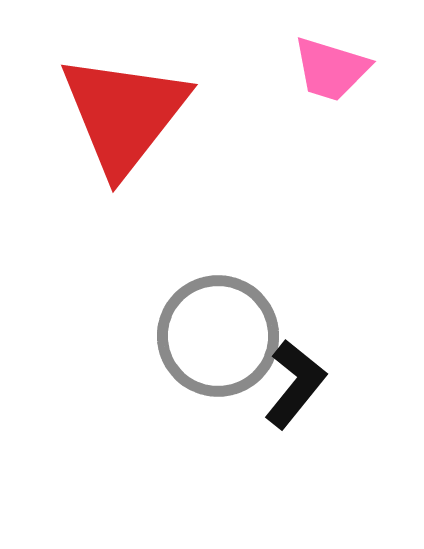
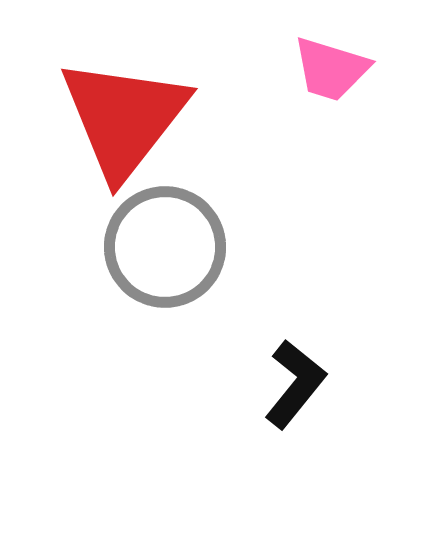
red triangle: moved 4 px down
gray circle: moved 53 px left, 89 px up
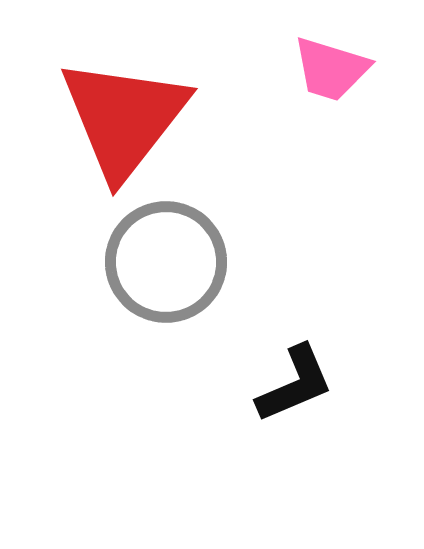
gray circle: moved 1 px right, 15 px down
black L-shape: rotated 28 degrees clockwise
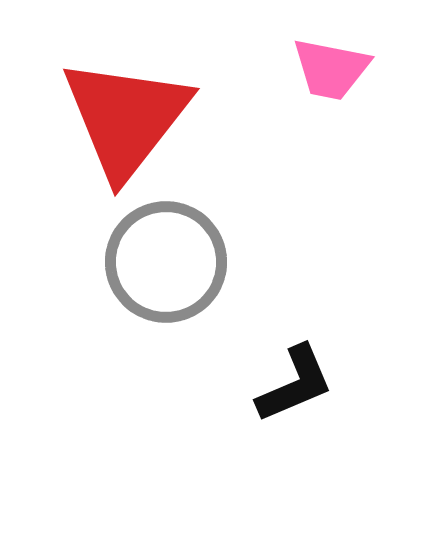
pink trapezoid: rotated 6 degrees counterclockwise
red triangle: moved 2 px right
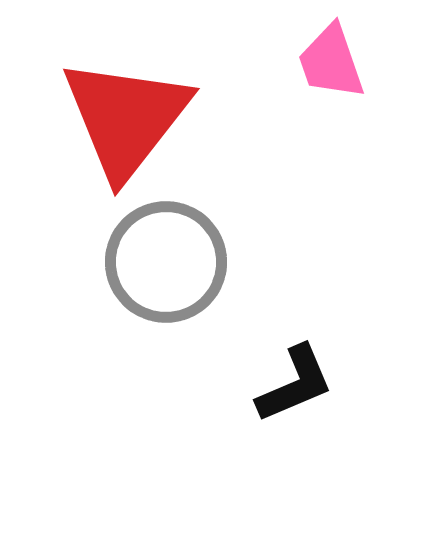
pink trapezoid: moved 7 px up; rotated 60 degrees clockwise
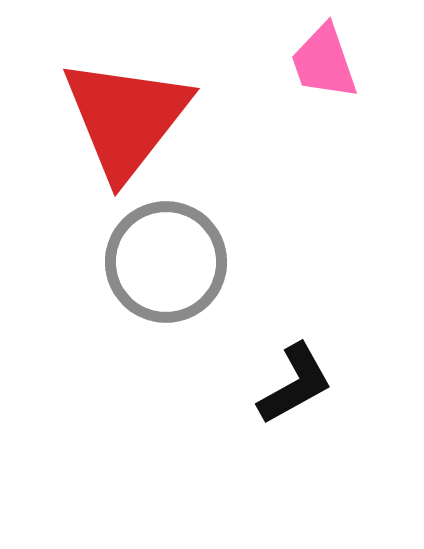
pink trapezoid: moved 7 px left
black L-shape: rotated 6 degrees counterclockwise
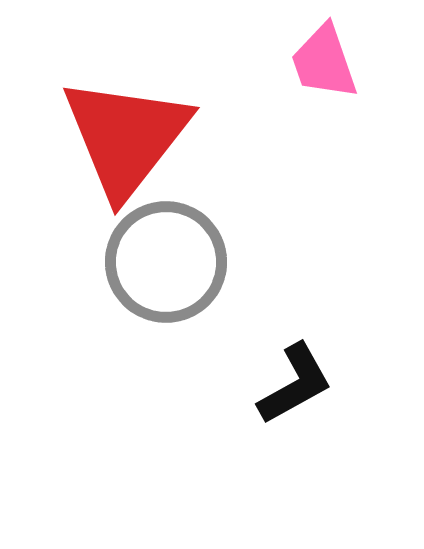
red triangle: moved 19 px down
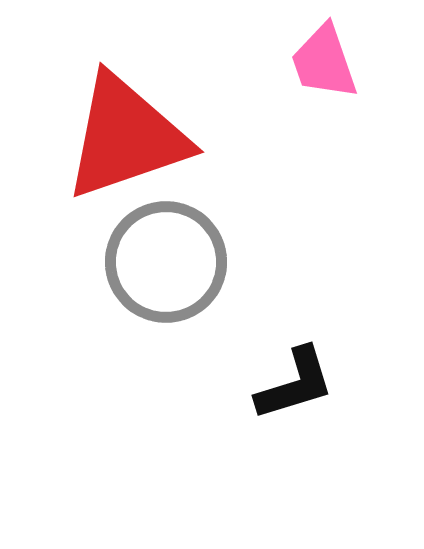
red triangle: rotated 33 degrees clockwise
black L-shape: rotated 12 degrees clockwise
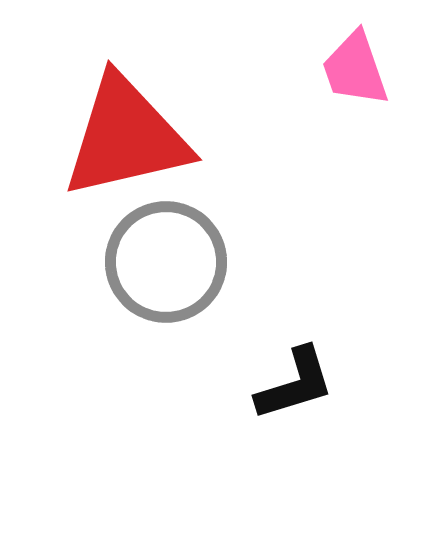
pink trapezoid: moved 31 px right, 7 px down
red triangle: rotated 6 degrees clockwise
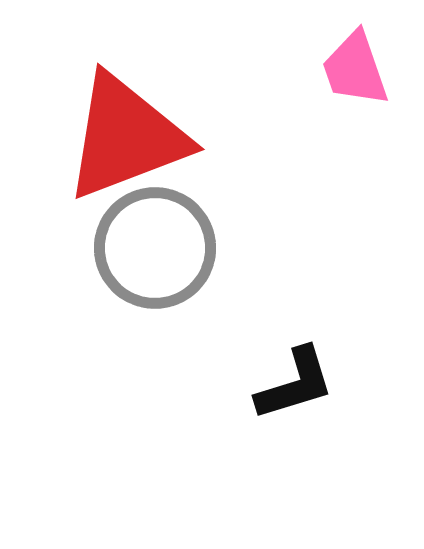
red triangle: rotated 8 degrees counterclockwise
gray circle: moved 11 px left, 14 px up
